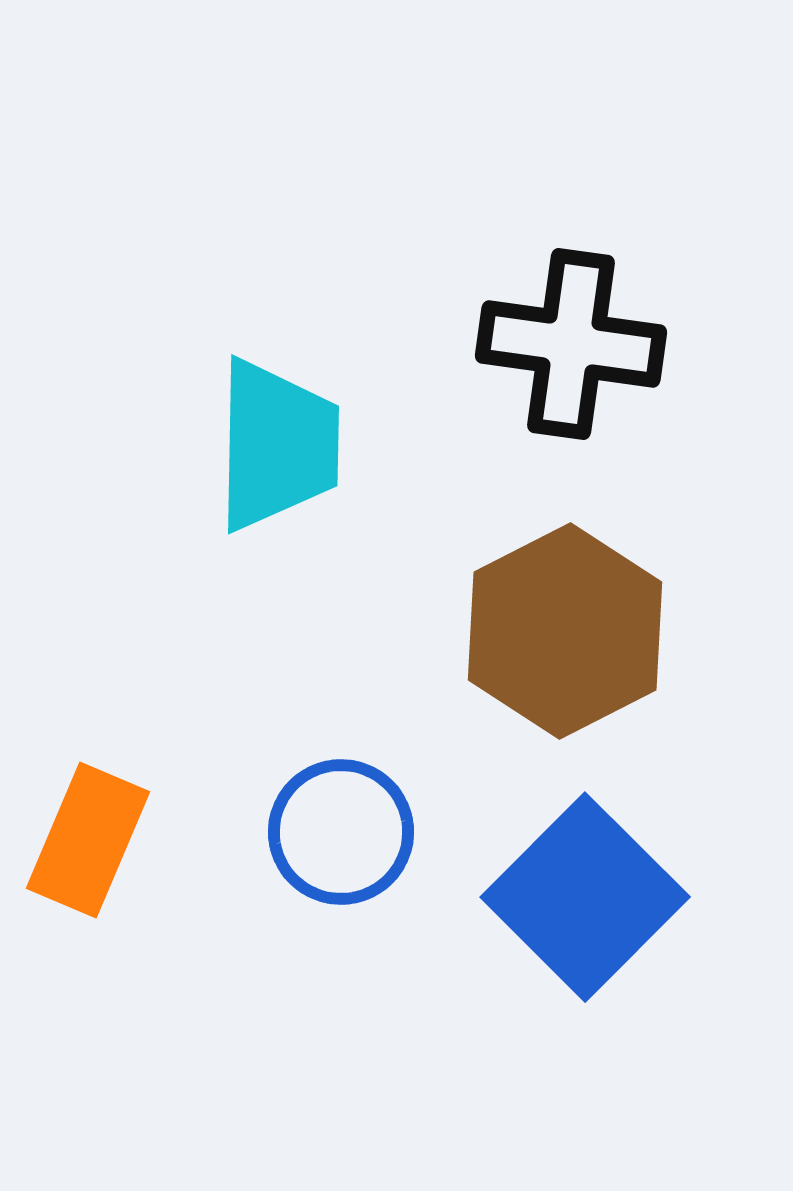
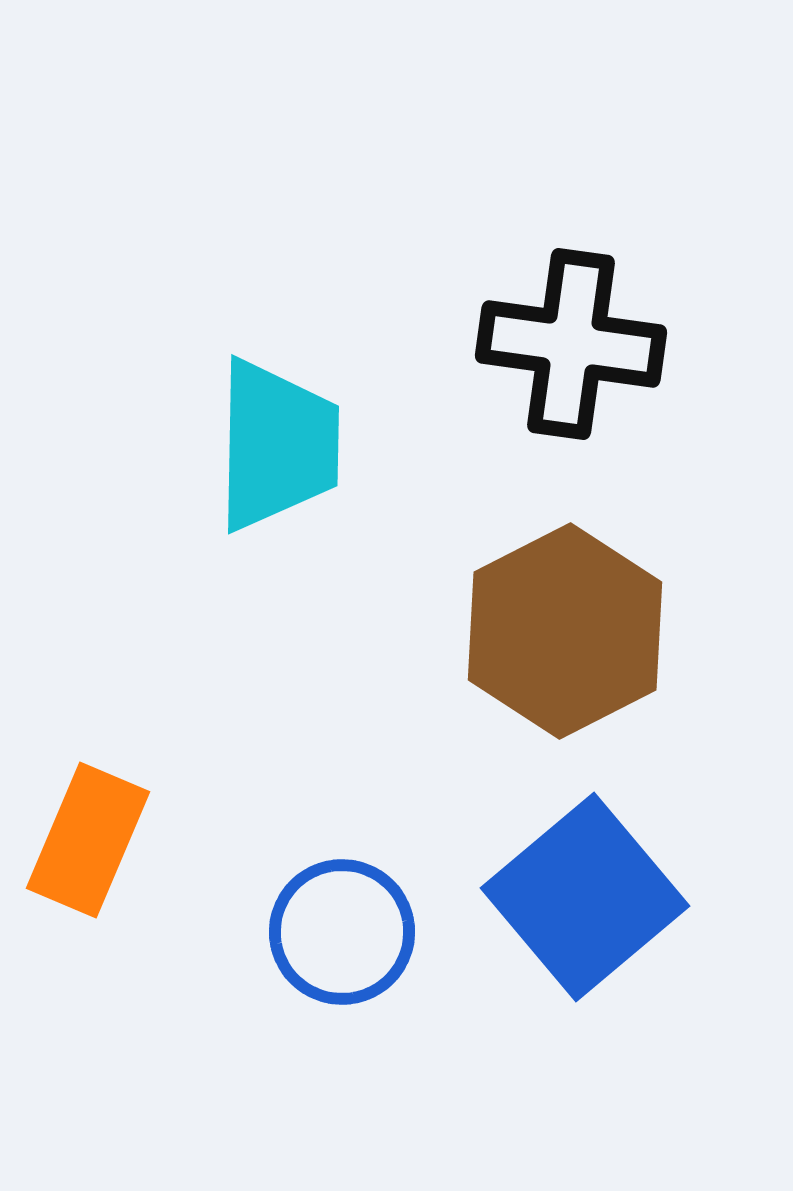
blue circle: moved 1 px right, 100 px down
blue square: rotated 5 degrees clockwise
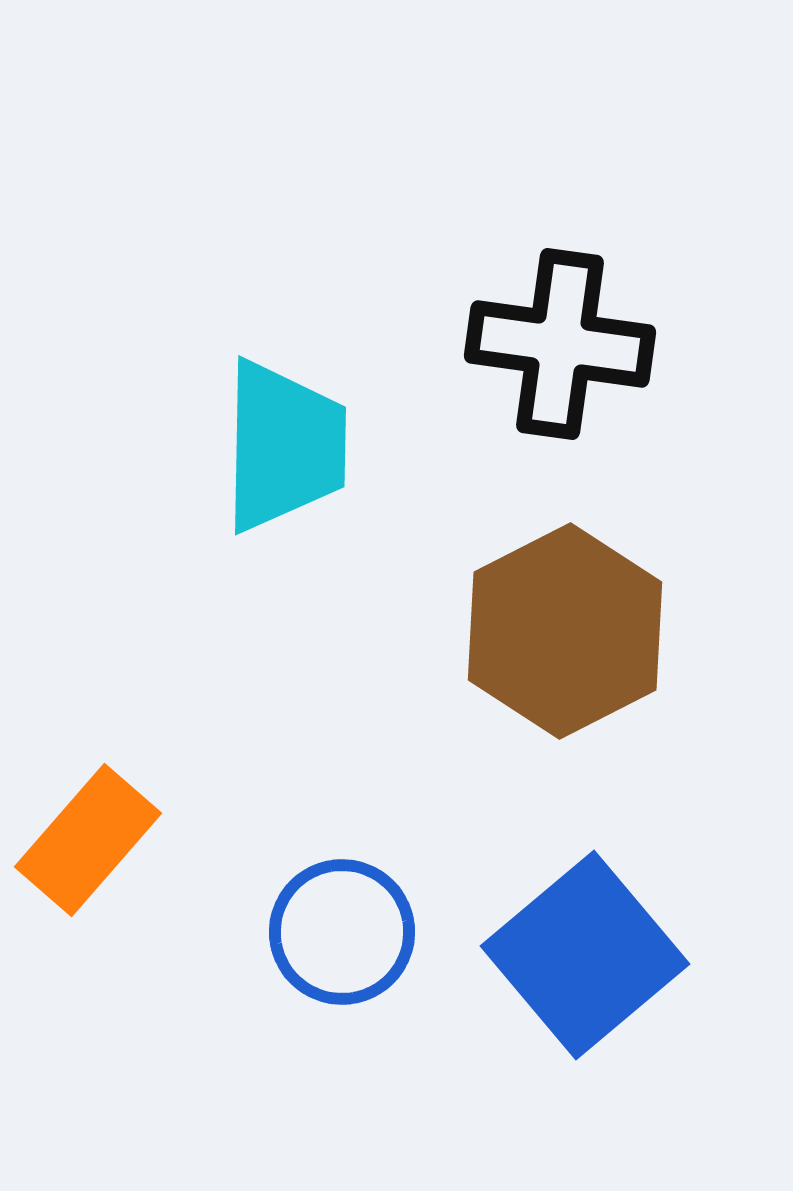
black cross: moved 11 px left
cyan trapezoid: moved 7 px right, 1 px down
orange rectangle: rotated 18 degrees clockwise
blue square: moved 58 px down
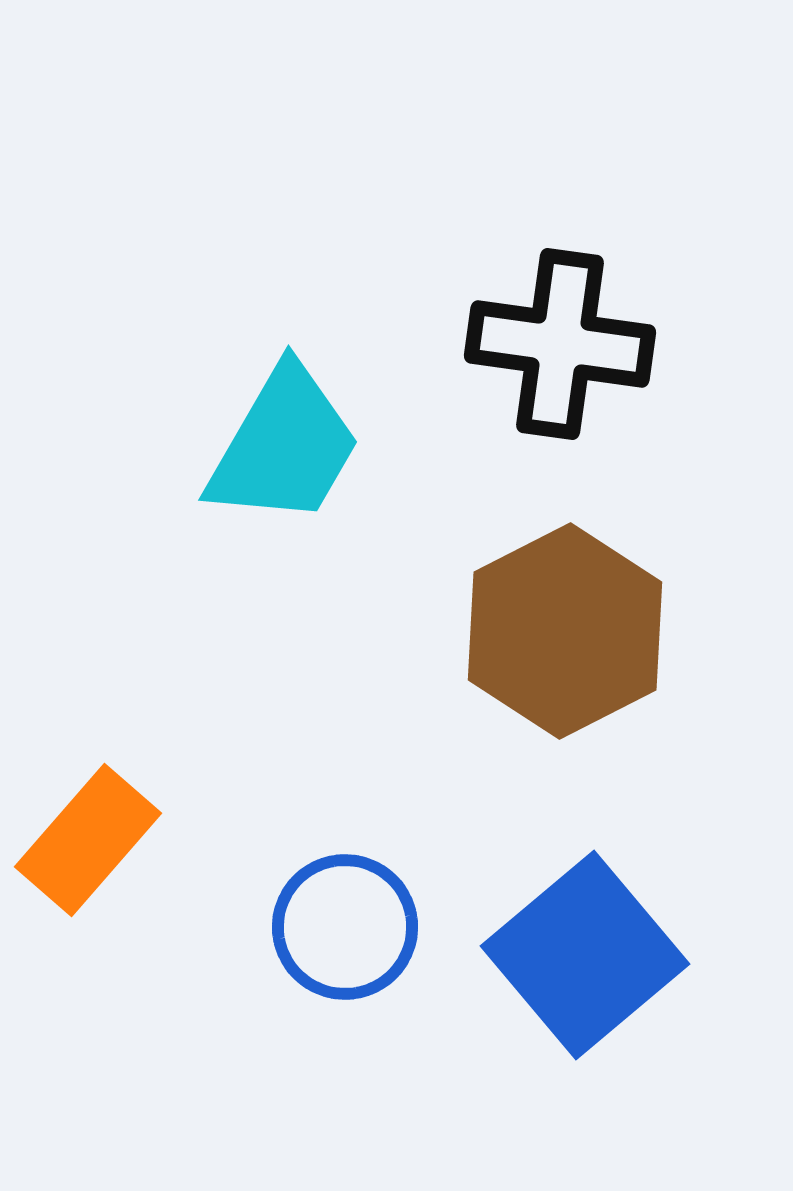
cyan trapezoid: rotated 29 degrees clockwise
blue circle: moved 3 px right, 5 px up
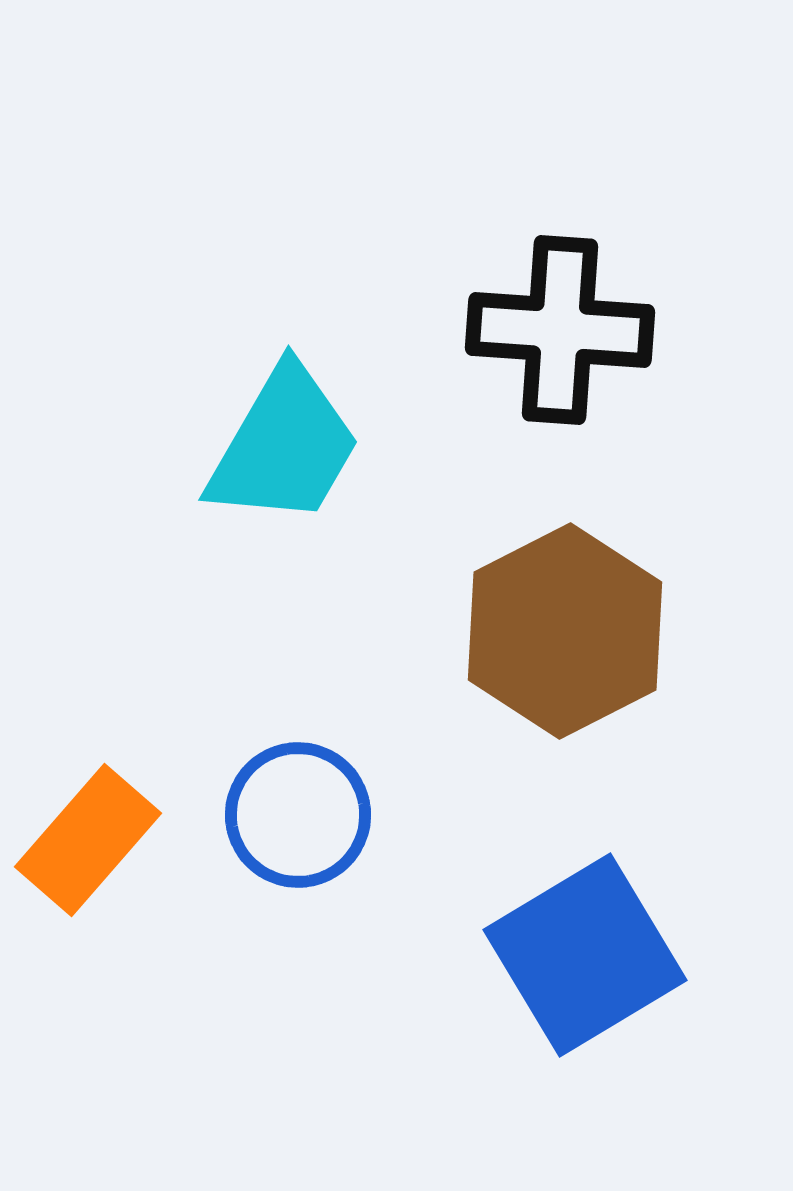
black cross: moved 14 px up; rotated 4 degrees counterclockwise
blue circle: moved 47 px left, 112 px up
blue square: rotated 9 degrees clockwise
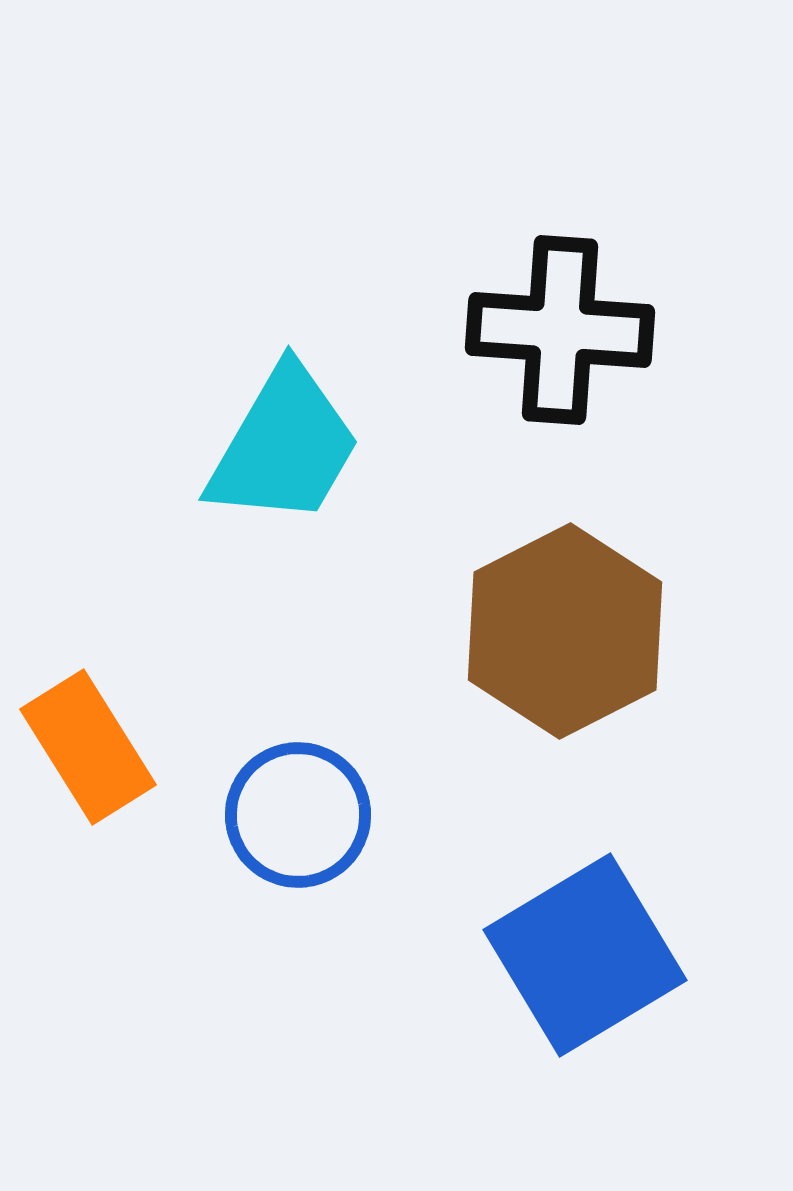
orange rectangle: moved 93 px up; rotated 73 degrees counterclockwise
